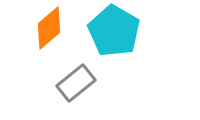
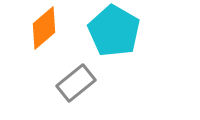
orange diamond: moved 5 px left
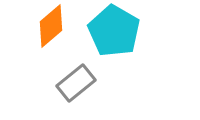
orange diamond: moved 7 px right, 2 px up
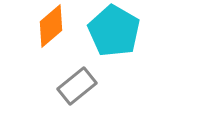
gray rectangle: moved 1 px right, 3 px down
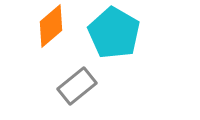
cyan pentagon: moved 2 px down
